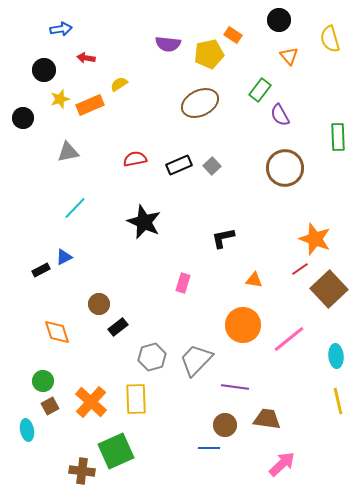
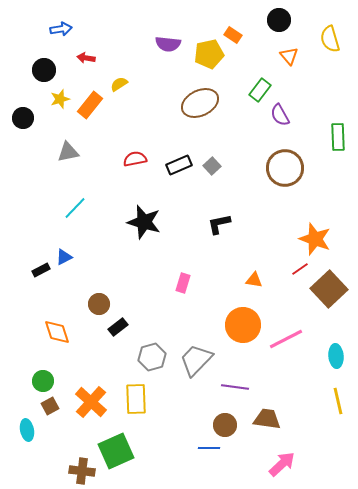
orange rectangle at (90, 105): rotated 28 degrees counterclockwise
black star at (144, 222): rotated 8 degrees counterclockwise
black L-shape at (223, 238): moved 4 px left, 14 px up
pink line at (289, 339): moved 3 px left; rotated 12 degrees clockwise
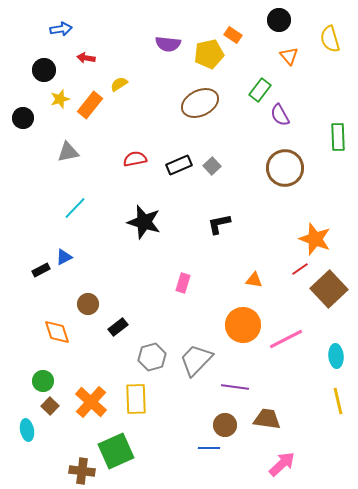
brown circle at (99, 304): moved 11 px left
brown square at (50, 406): rotated 18 degrees counterclockwise
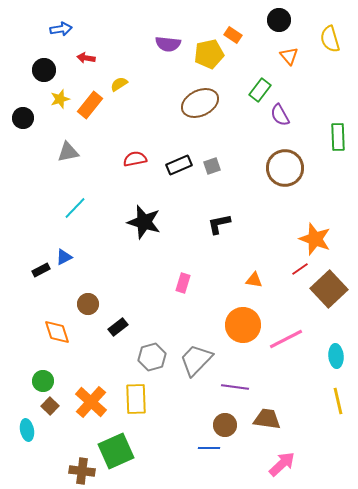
gray square at (212, 166): rotated 24 degrees clockwise
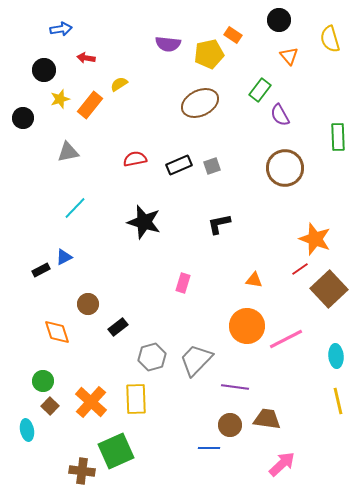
orange circle at (243, 325): moved 4 px right, 1 px down
brown circle at (225, 425): moved 5 px right
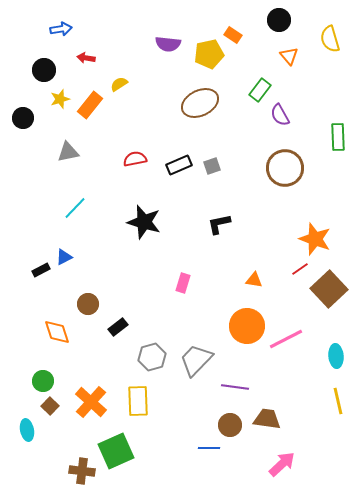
yellow rectangle at (136, 399): moved 2 px right, 2 px down
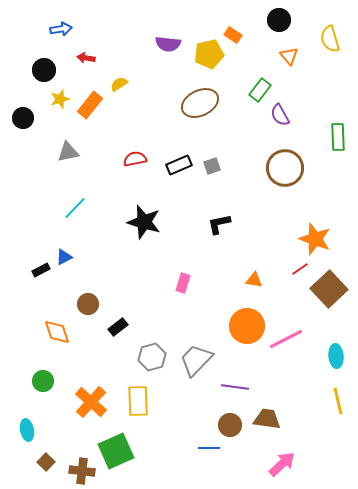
brown square at (50, 406): moved 4 px left, 56 px down
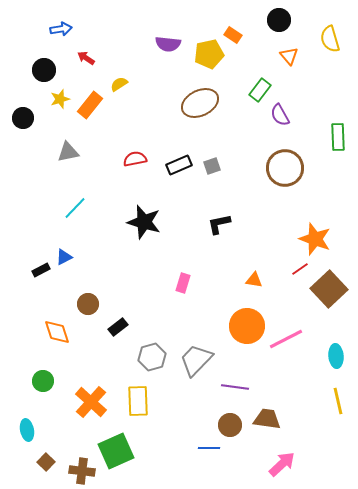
red arrow at (86, 58): rotated 24 degrees clockwise
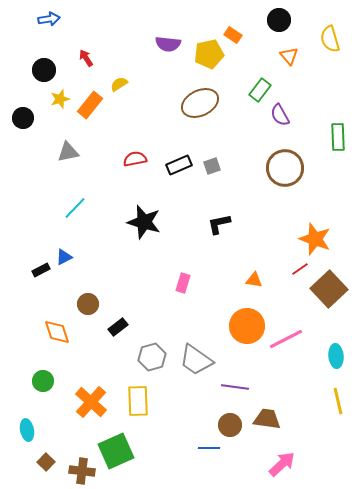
blue arrow at (61, 29): moved 12 px left, 10 px up
red arrow at (86, 58): rotated 24 degrees clockwise
gray trapezoid at (196, 360): rotated 99 degrees counterclockwise
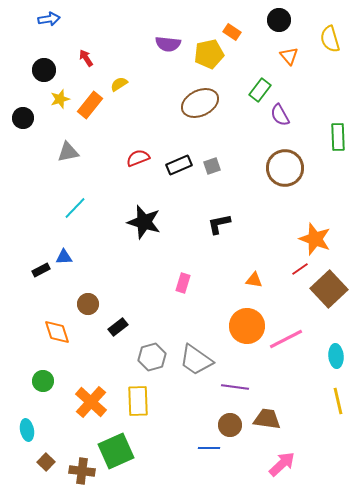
orange rectangle at (233, 35): moved 1 px left, 3 px up
red semicircle at (135, 159): moved 3 px right, 1 px up; rotated 10 degrees counterclockwise
blue triangle at (64, 257): rotated 24 degrees clockwise
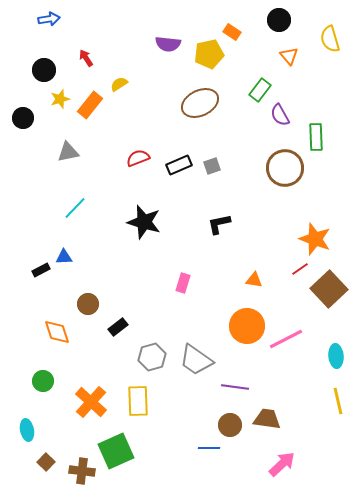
green rectangle at (338, 137): moved 22 px left
